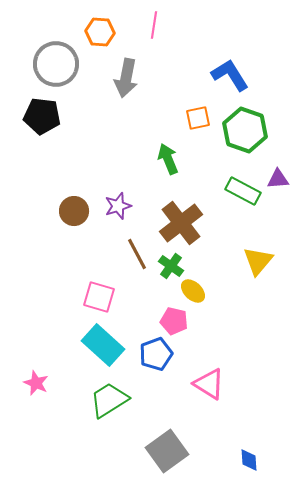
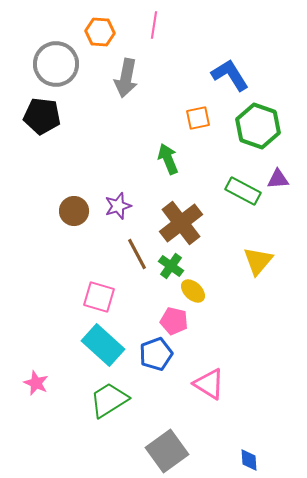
green hexagon: moved 13 px right, 4 px up
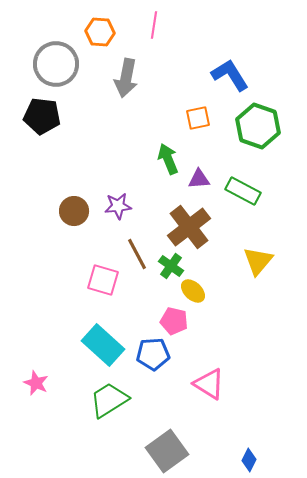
purple triangle: moved 79 px left
purple star: rotated 12 degrees clockwise
brown cross: moved 8 px right, 4 px down
pink square: moved 4 px right, 17 px up
blue pentagon: moved 3 px left; rotated 16 degrees clockwise
blue diamond: rotated 30 degrees clockwise
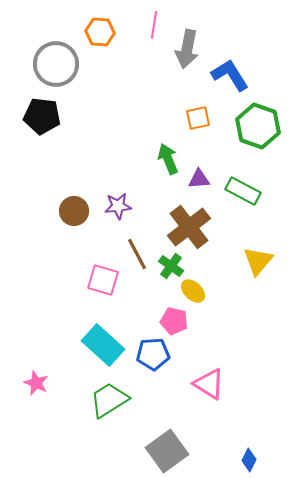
gray arrow: moved 61 px right, 29 px up
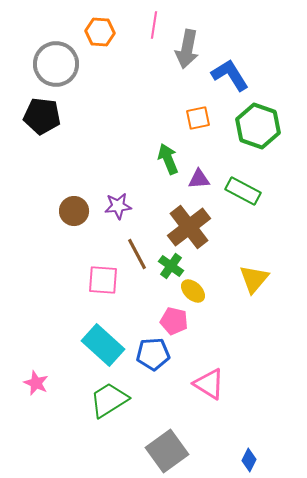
yellow triangle: moved 4 px left, 18 px down
pink square: rotated 12 degrees counterclockwise
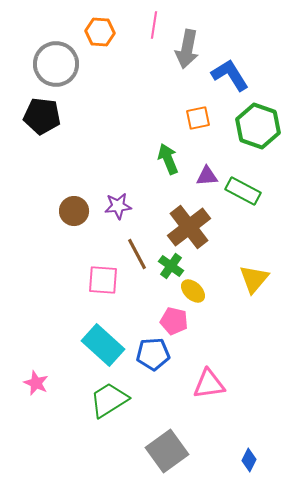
purple triangle: moved 8 px right, 3 px up
pink triangle: rotated 40 degrees counterclockwise
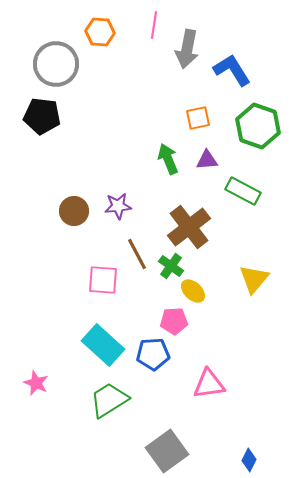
blue L-shape: moved 2 px right, 5 px up
purple triangle: moved 16 px up
pink pentagon: rotated 16 degrees counterclockwise
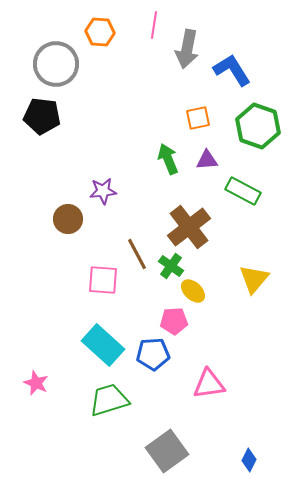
purple star: moved 15 px left, 15 px up
brown circle: moved 6 px left, 8 px down
green trapezoid: rotated 15 degrees clockwise
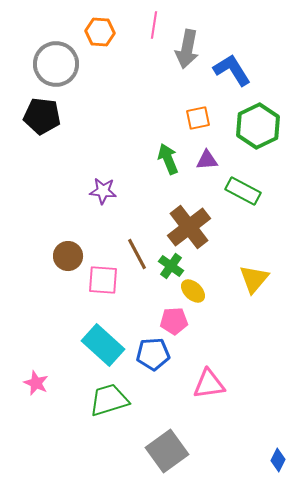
green hexagon: rotated 15 degrees clockwise
purple star: rotated 12 degrees clockwise
brown circle: moved 37 px down
blue diamond: moved 29 px right
